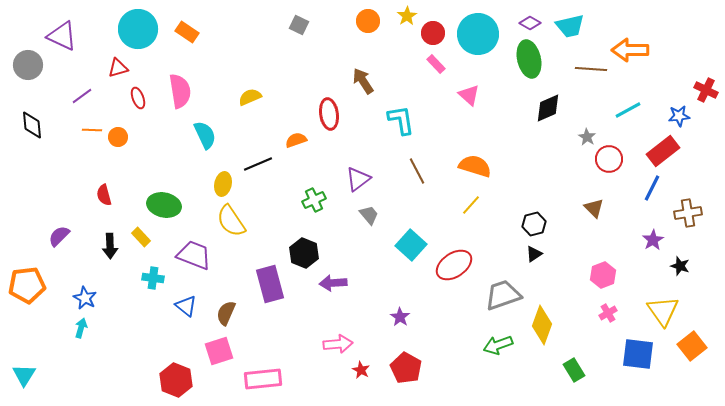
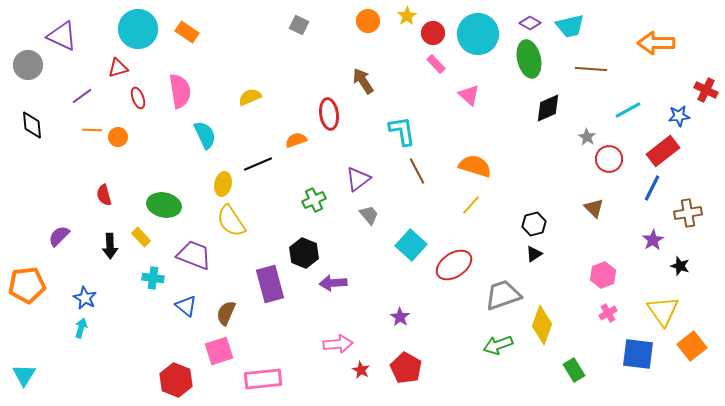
orange arrow at (630, 50): moved 26 px right, 7 px up
cyan L-shape at (401, 120): moved 1 px right, 11 px down
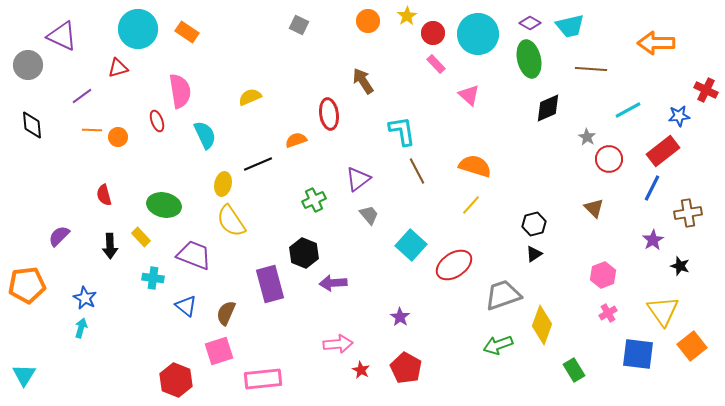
red ellipse at (138, 98): moved 19 px right, 23 px down
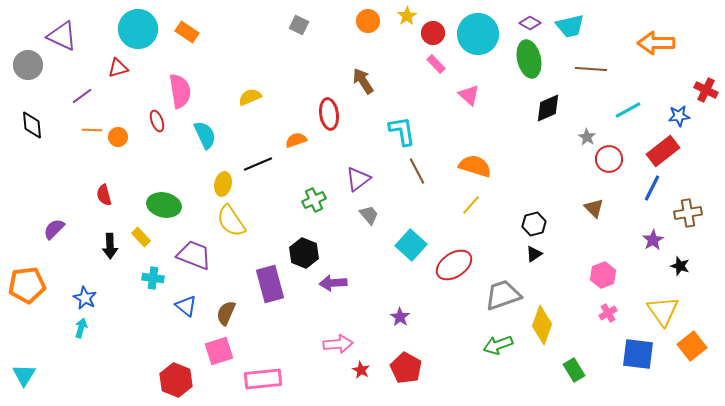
purple semicircle at (59, 236): moved 5 px left, 7 px up
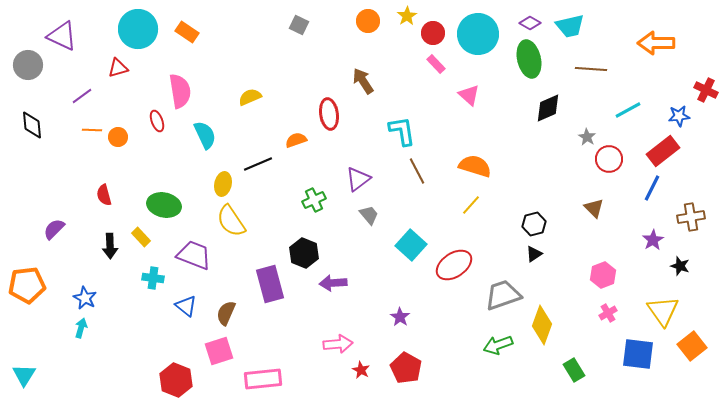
brown cross at (688, 213): moved 3 px right, 4 px down
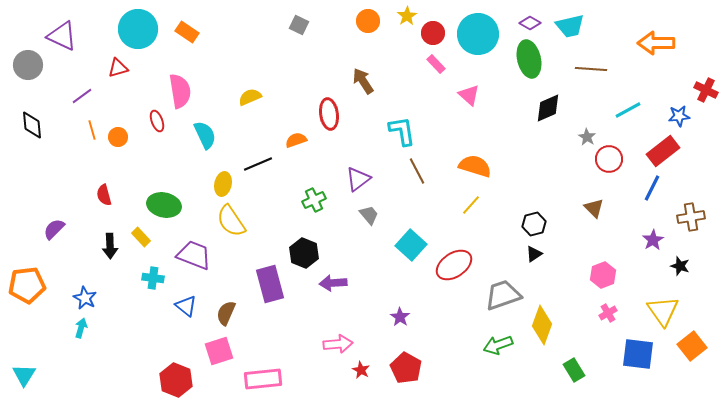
orange line at (92, 130): rotated 72 degrees clockwise
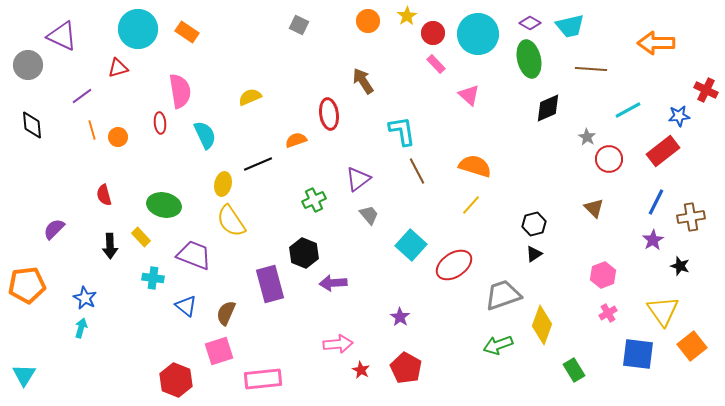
red ellipse at (157, 121): moved 3 px right, 2 px down; rotated 15 degrees clockwise
blue line at (652, 188): moved 4 px right, 14 px down
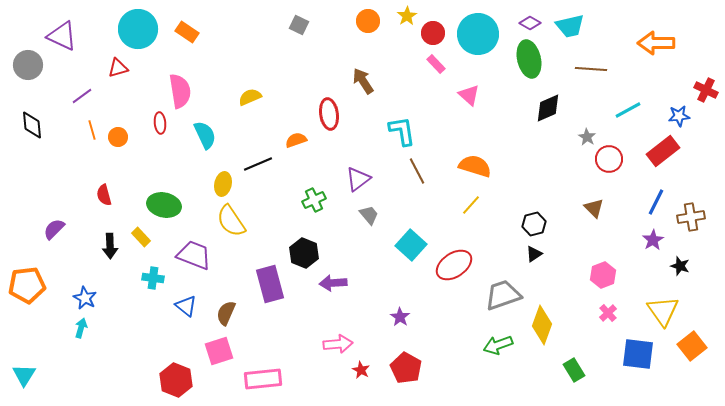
pink cross at (608, 313): rotated 12 degrees counterclockwise
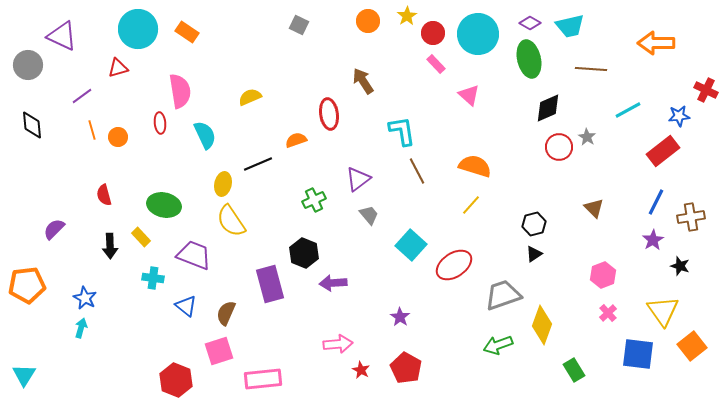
red circle at (609, 159): moved 50 px left, 12 px up
